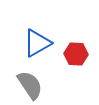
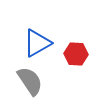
gray semicircle: moved 4 px up
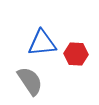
blue triangle: moved 5 px right; rotated 24 degrees clockwise
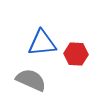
gray semicircle: moved 1 px right, 1 px up; rotated 32 degrees counterclockwise
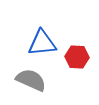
red hexagon: moved 1 px right, 3 px down
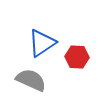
blue triangle: rotated 28 degrees counterclockwise
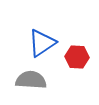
gray semicircle: rotated 20 degrees counterclockwise
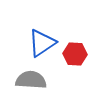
red hexagon: moved 2 px left, 3 px up
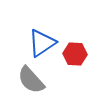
gray semicircle: rotated 136 degrees counterclockwise
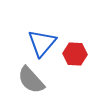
blue triangle: rotated 16 degrees counterclockwise
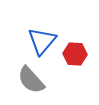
blue triangle: moved 2 px up
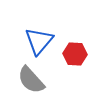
blue triangle: moved 3 px left
